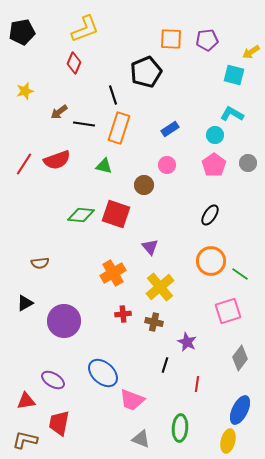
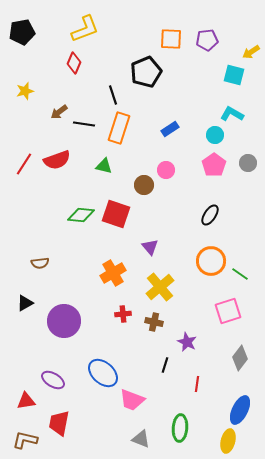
pink circle at (167, 165): moved 1 px left, 5 px down
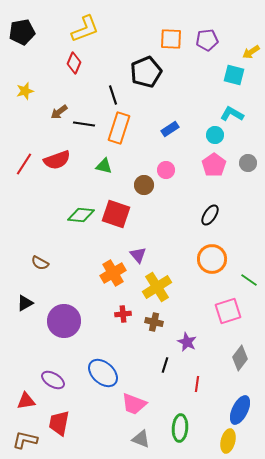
purple triangle at (150, 247): moved 12 px left, 8 px down
orange circle at (211, 261): moved 1 px right, 2 px up
brown semicircle at (40, 263): rotated 36 degrees clockwise
green line at (240, 274): moved 9 px right, 6 px down
yellow cross at (160, 287): moved 3 px left; rotated 8 degrees clockwise
pink trapezoid at (132, 400): moved 2 px right, 4 px down
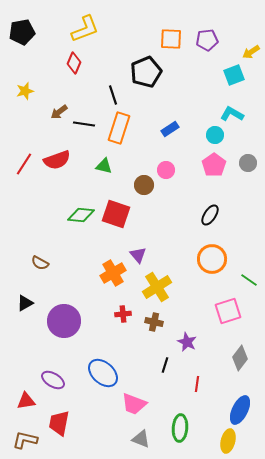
cyan square at (234, 75): rotated 35 degrees counterclockwise
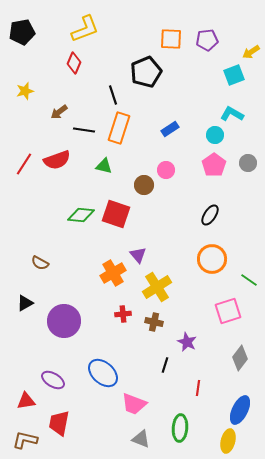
black line at (84, 124): moved 6 px down
red line at (197, 384): moved 1 px right, 4 px down
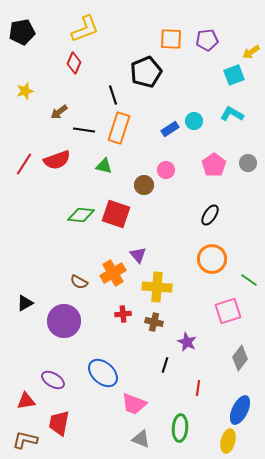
cyan circle at (215, 135): moved 21 px left, 14 px up
brown semicircle at (40, 263): moved 39 px right, 19 px down
yellow cross at (157, 287): rotated 36 degrees clockwise
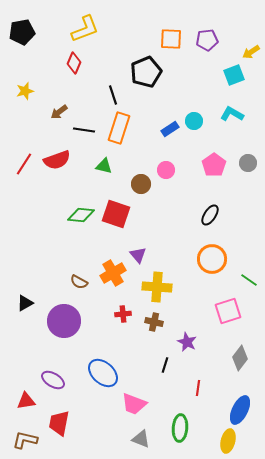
brown circle at (144, 185): moved 3 px left, 1 px up
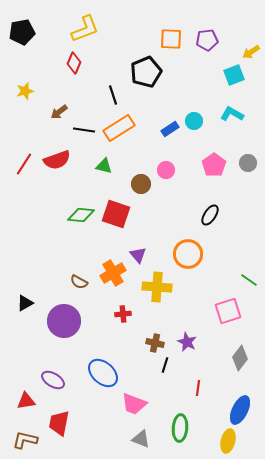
orange rectangle at (119, 128): rotated 40 degrees clockwise
orange circle at (212, 259): moved 24 px left, 5 px up
brown cross at (154, 322): moved 1 px right, 21 px down
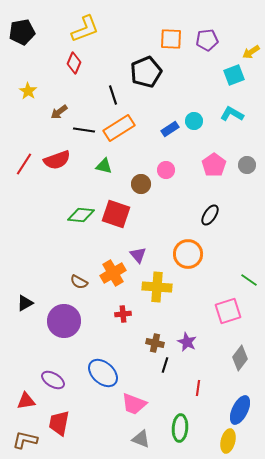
yellow star at (25, 91): moved 3 px right; rotated 24 degrees counterclockwise
gray circle at (248, 163): moved 1 px left, 2 px down
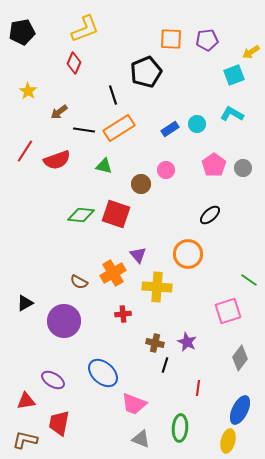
cyan circle at (194, 121): moved 3 px right, 3 px down
red line at (24, 164): moved 1 px right, 13 px up
gray circle at (247, 165): moved 4 px left, 3 px down
black ellipse at (210, 215): rotated 15 degrees clockwise
